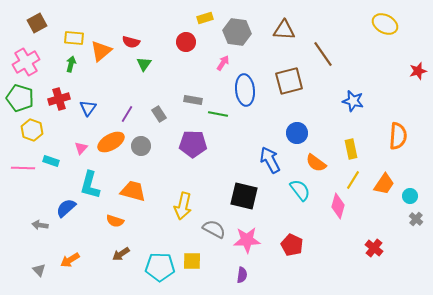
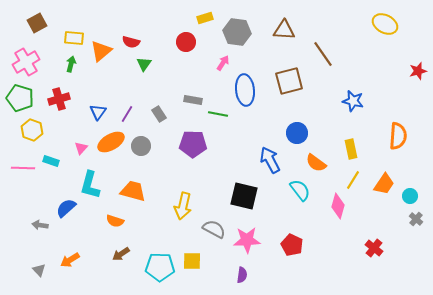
blue triangle at (88, 108): moved 10 px right, 4 px down
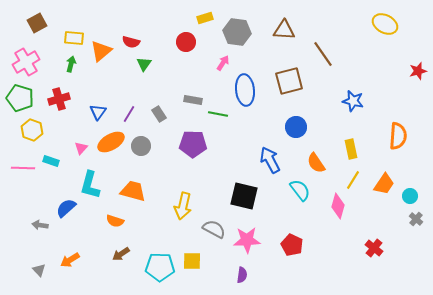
purple line at (127, 114): moved 2 px right
blue circle at (297, 133): moved 1 px left, 6 px up
orange semicircle at (316, 163): rotated 20 degrees clockwise
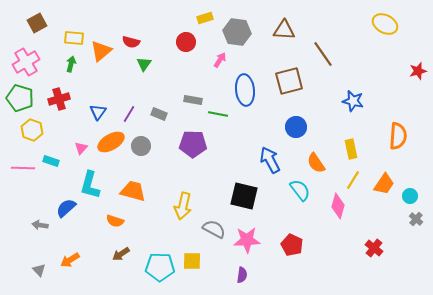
pink arrow at (223, 63): moved 3 px left, 3 px up
gray rectangle at (159, 114): rotated 35 degrees counterclockwise
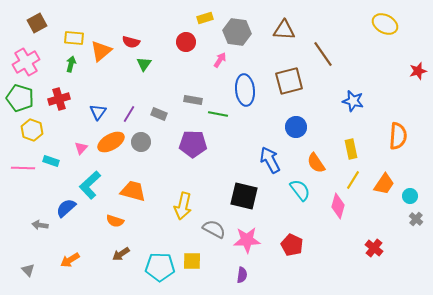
gray circle at (141, 146): moved 4 px up
cyan L-shape at (90, 185): rotated 32 degrees clockwise
gray triangle at (39, 270): moved 11 px left
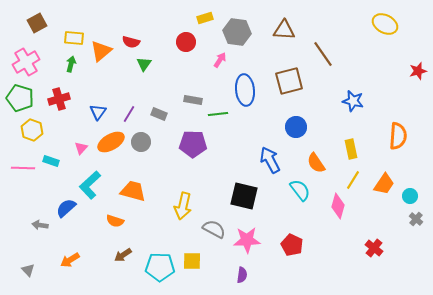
green line at (218, 114): rotated 18 degrees counterclockwise
brown arrow at (121, 254): moved 2 px right, 1 px down
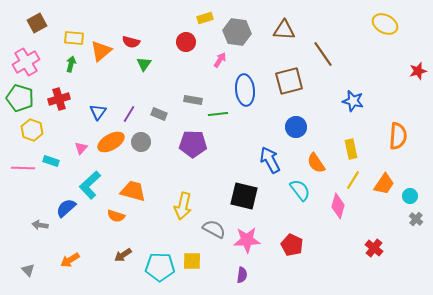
orange semicircle at (115, 221): moved 1 px right, 5 px up
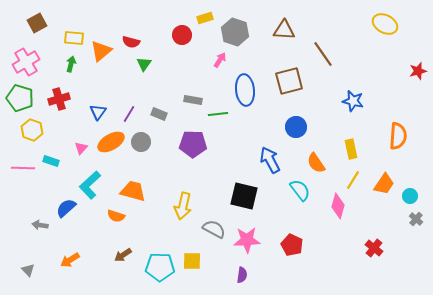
gray hexagon at (237, 32): moved 2 px left; rotated 12 degrees clockwise
red circle at (186, 42): moved 4 px left, 7 px up
